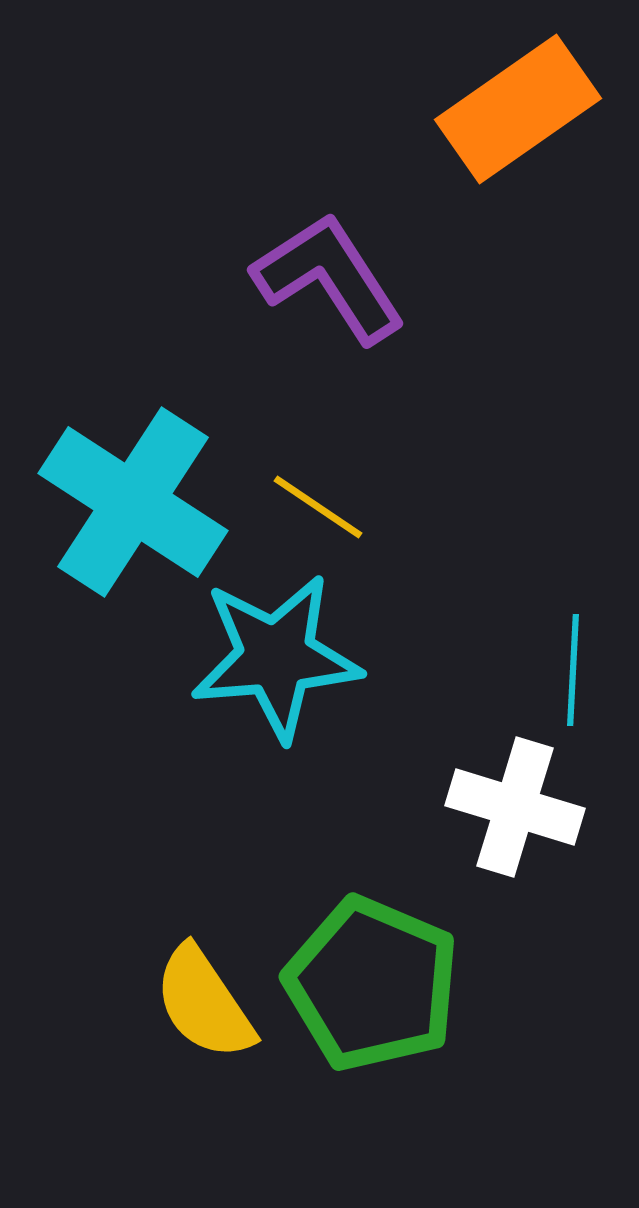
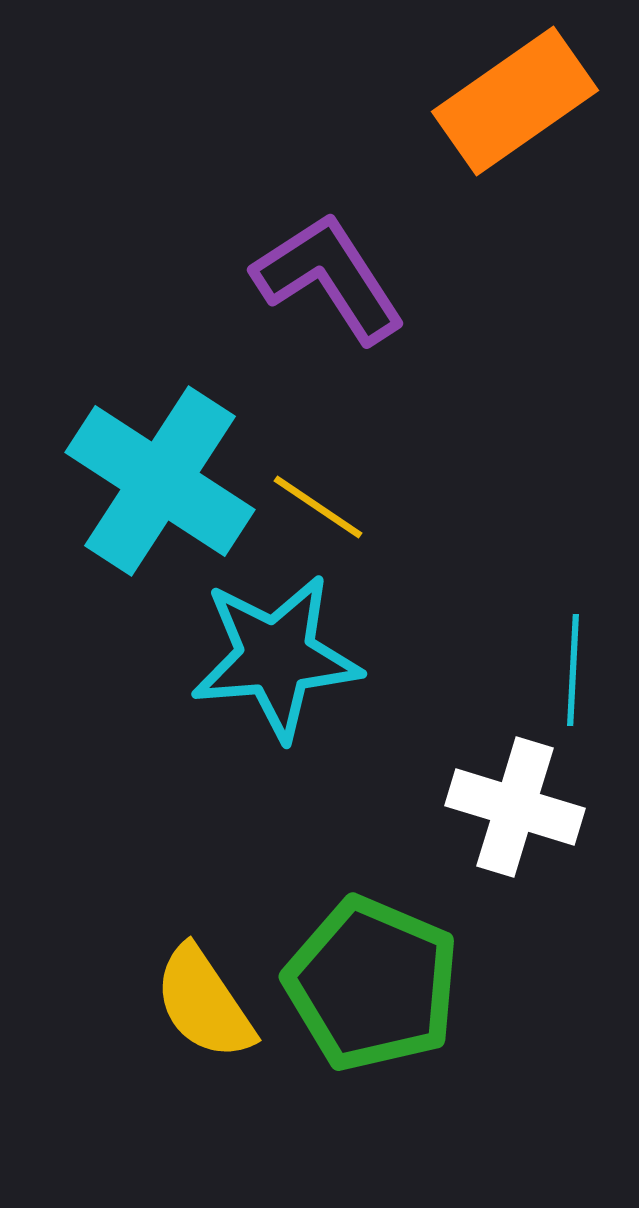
orange rectangle: moved 3 px left, 8 px up
cyan cross: moved 27 px right, 21 px up
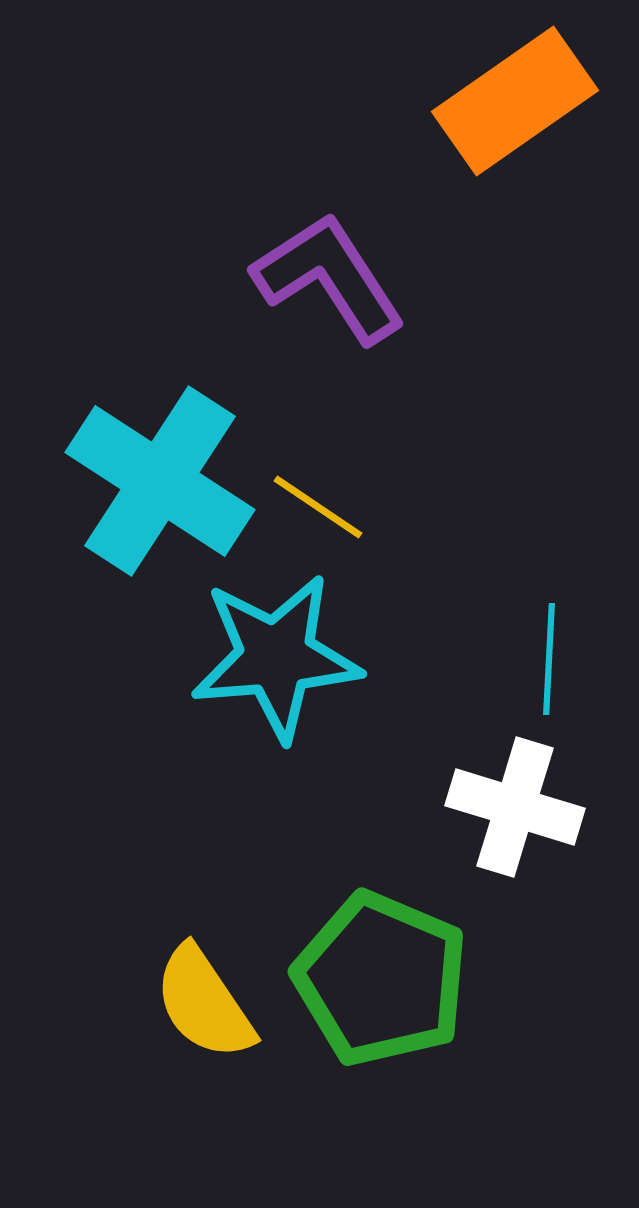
cyan line: moved 24 px left, 11 px up
green pentagon: moved 9 px right, 5 px up
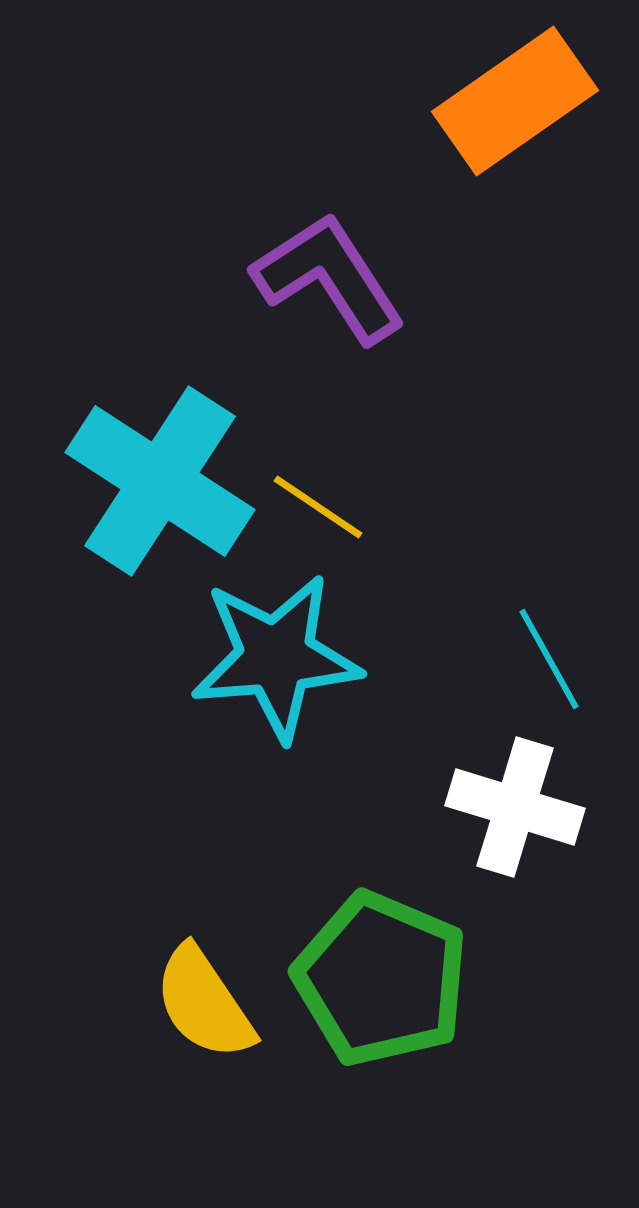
cyan line: rotated 32 degrees counterclockwise
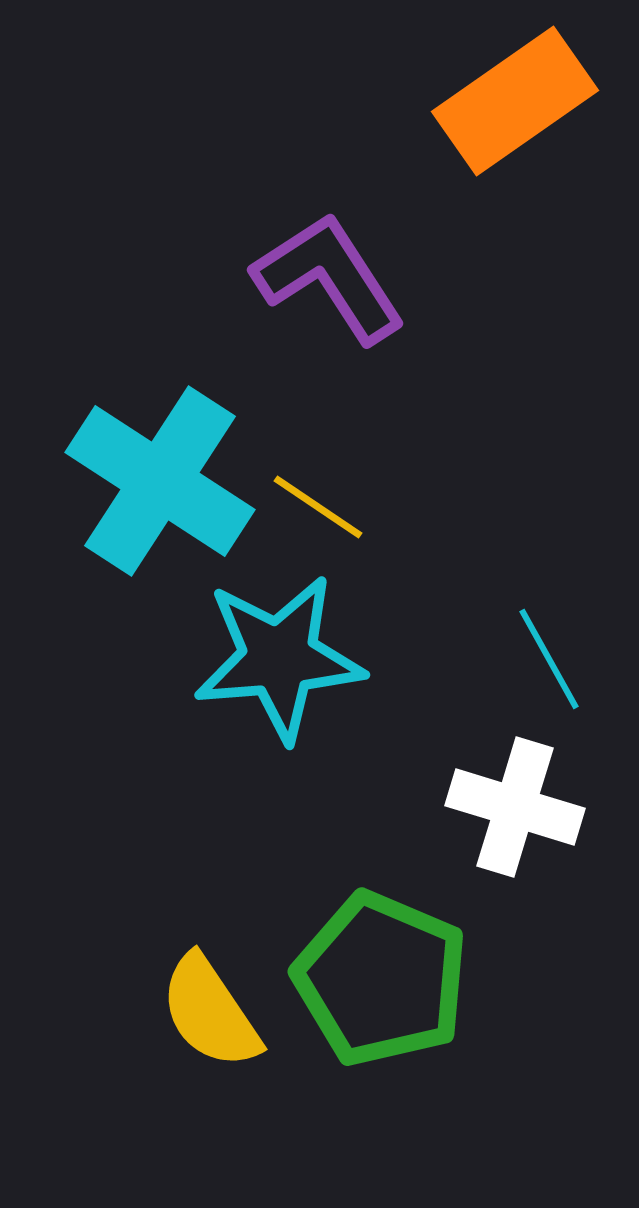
cyan star: moved 3 px right, 1 px down
yellow semicircle: moved 6 px right, 9 px down
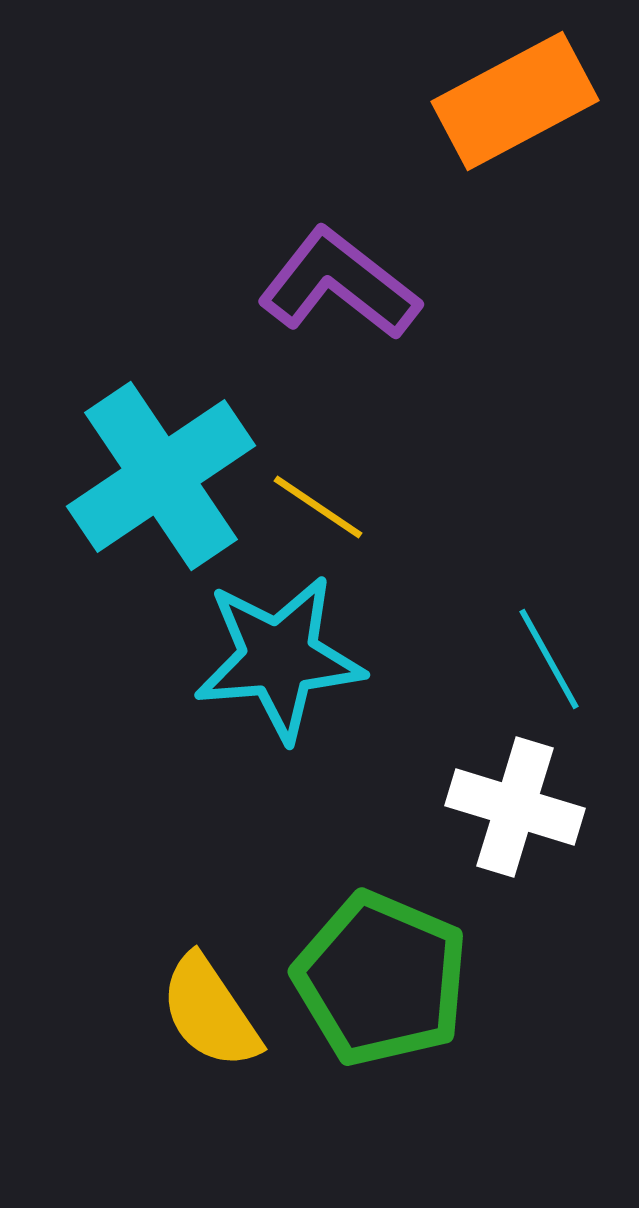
orange rectangle: rotated 7 degrees clockwise
purple L-shape: moved 10 px right, 6 px down; rotated 19 degrees counterclockwise
cyan cross: moved 1 px right, 5 px up; rotated 23 degrees clockwise
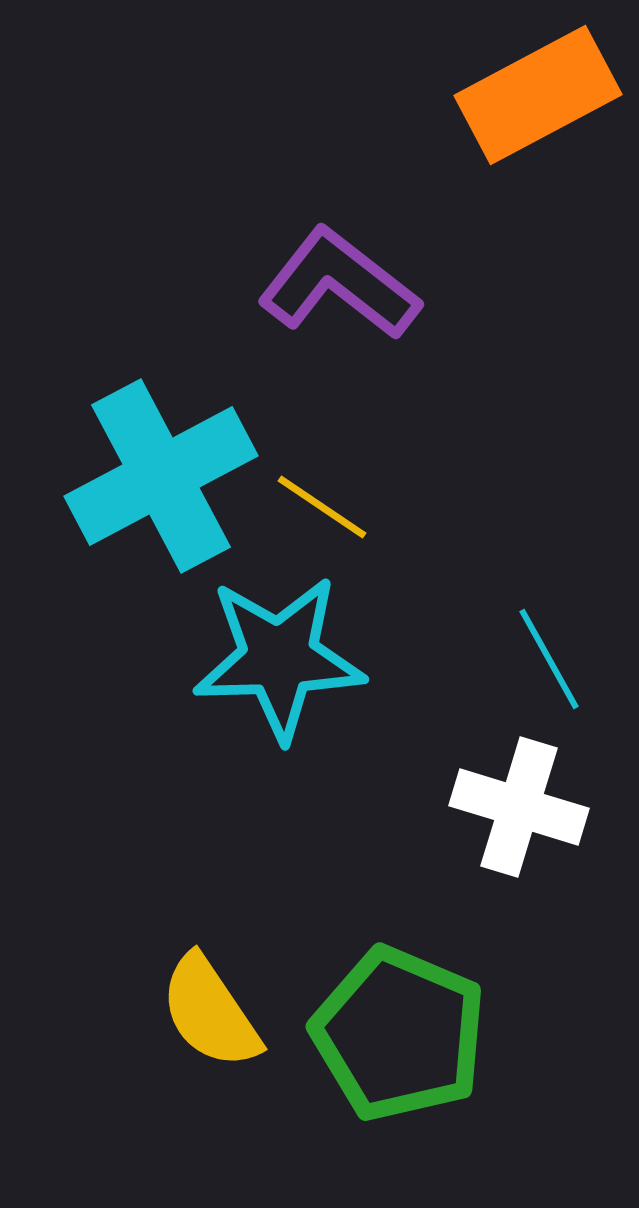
orange rectangle: moved 23 px right, 6 px up
cyan cross: rotated 6 degrees clockwise
yellow line: moved 4 px right
cyan star: rotated 3 degrees clockwise
white cross: moved 4 px right
green pentagon: moved 18 px right, 55 px down
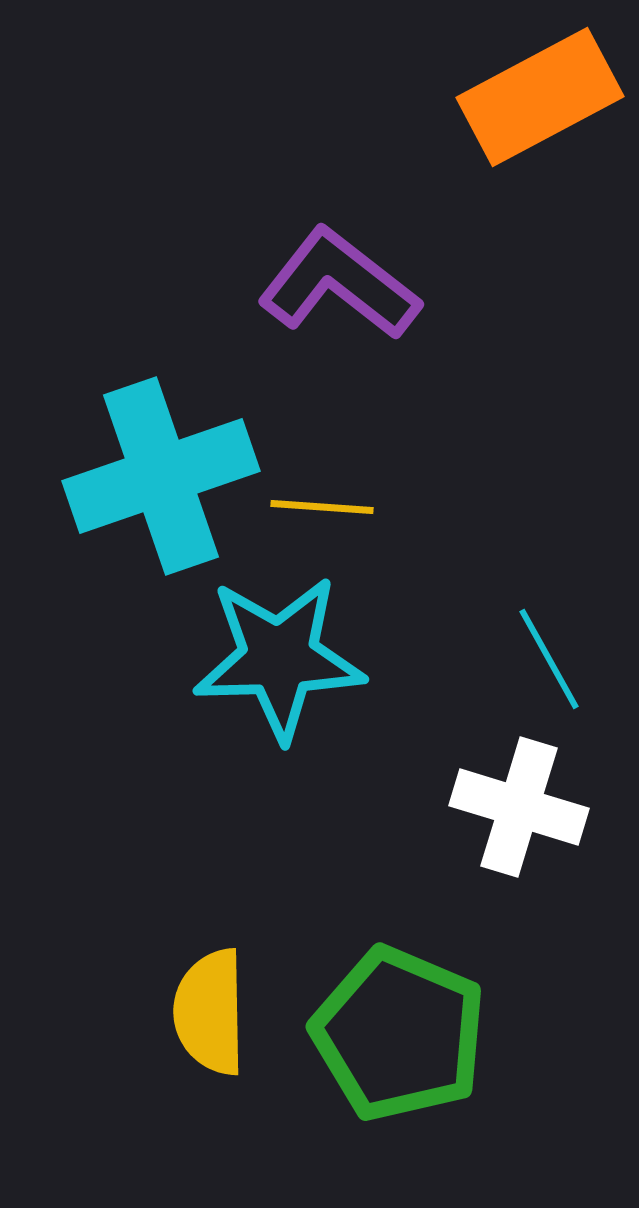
orange rectangle: moved 2 px right, 2 px down
cyan cross: rotated 9 degrees clockwise
yellow line: rotated 30 degrees counterclockwise
yellow semicircle: rotated 33 degrees clockwise
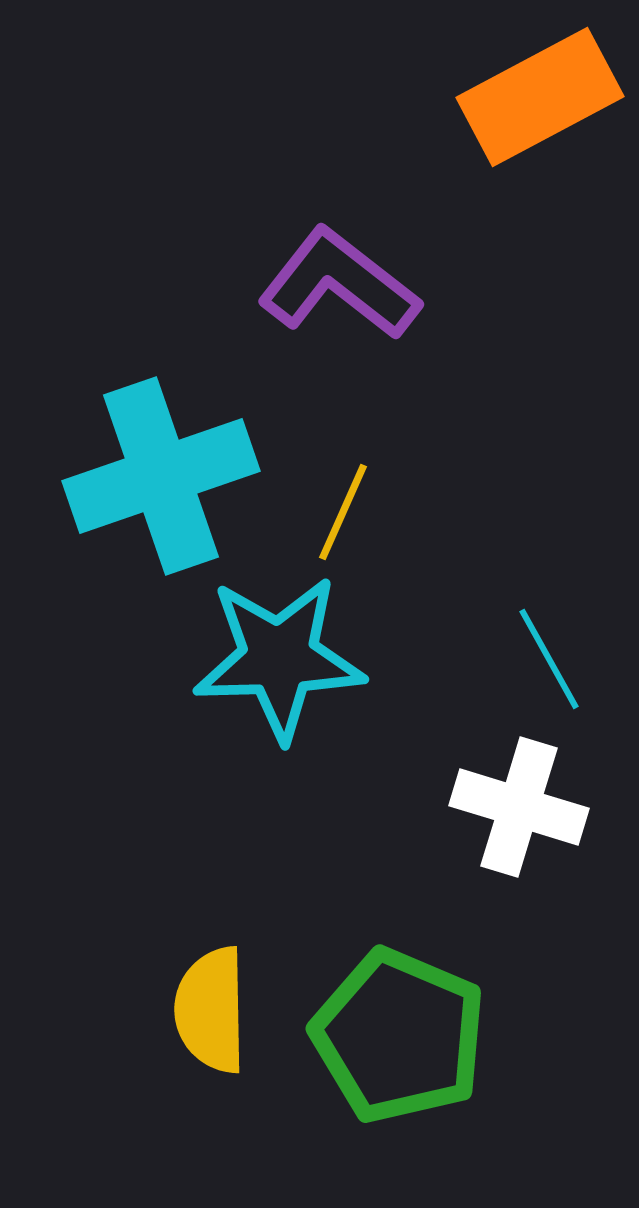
yellow line: moved 21 px right, 5 px down; rotated 70 degrees counterclockwise
yellow semicircle: moved 1 px right, 2 px up
green pentagon: moved 2 px down
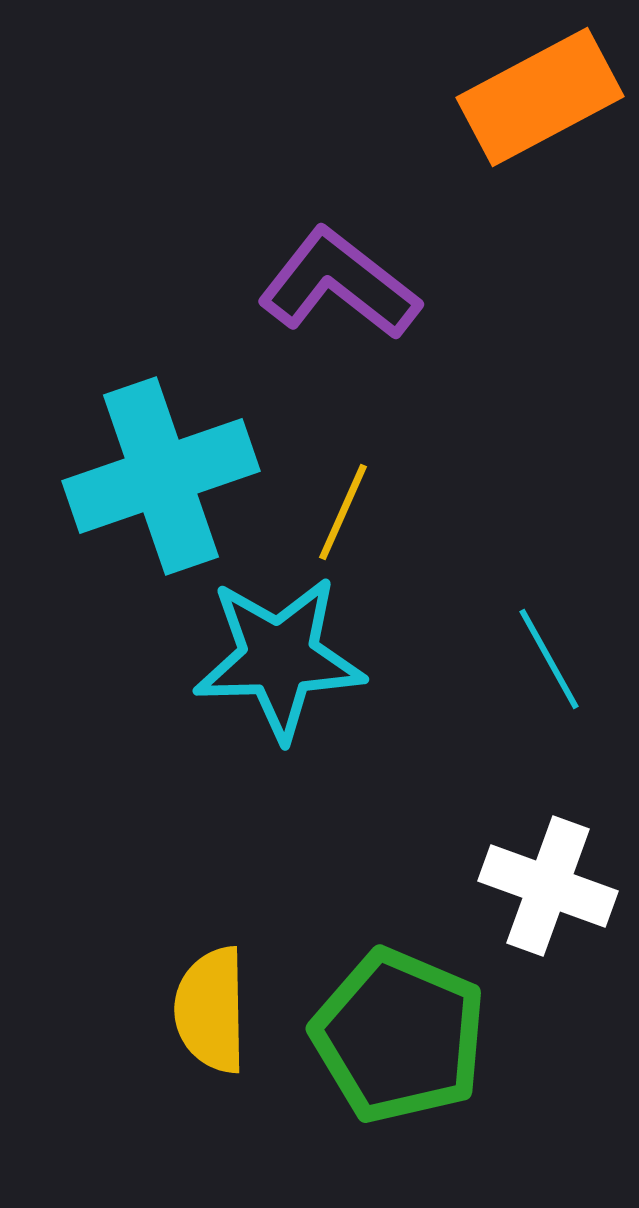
white cross: moved 29 px right, 79 px down; rotated 3 degrees clockwise
